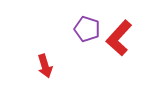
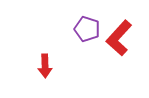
red arrow: rotated 15 degrees clockwise
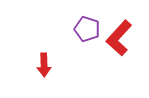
red arrow: moved 1 px left, 1 px up
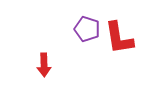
red L-shape: rotated 51 degrees counterclockwise
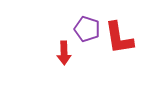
red arrow: moved 20 px right, 12 px up
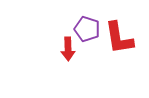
red arrow: moved 4 px right, 4 px up
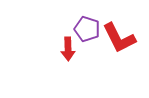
red L-shape: rotated 18 degrees counterclockwise
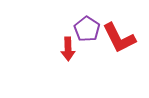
purple pentagon: rotated 15 degrees clockwise
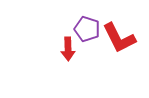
purple pentagon: rotated 15 degrees counterclockwise
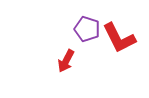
red arrow: moved 2 px left, 12 px down; rotated 30 degrees clockwise
